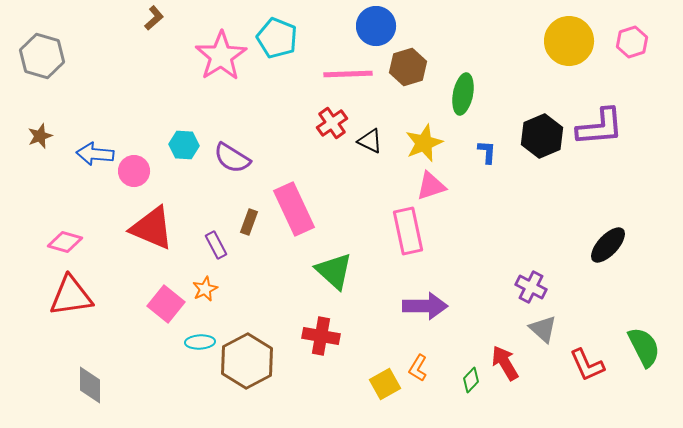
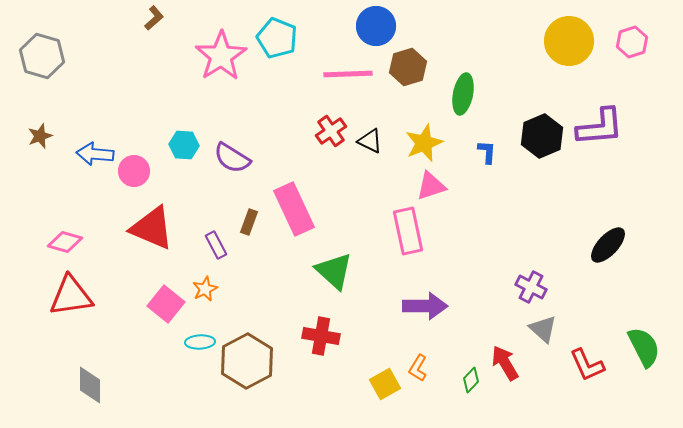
red cross at (332, 123): moved 1 px left, 8 px down
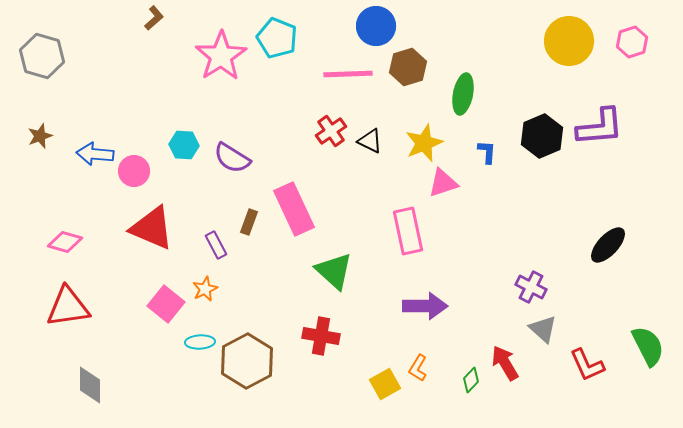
pink triangle at (431, 186): moved 12 px right, 3 px up
red triangle at (71, 296): moved 3 px left, 11 px down
green semicircle at (644, 347): moved 4 px right, 1 px up
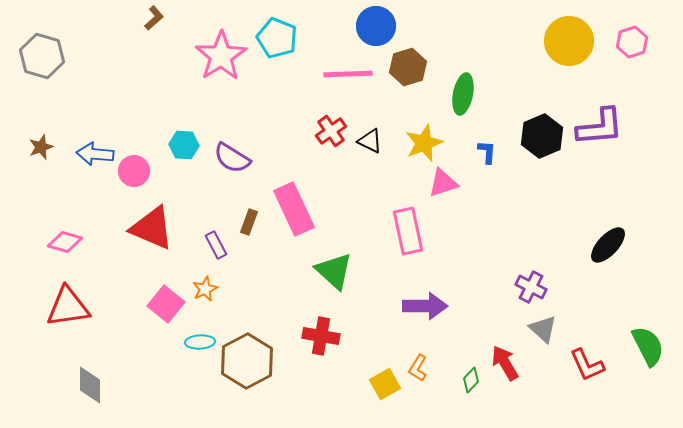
brown star at (40, 136): moved 1 px right, 11 px down
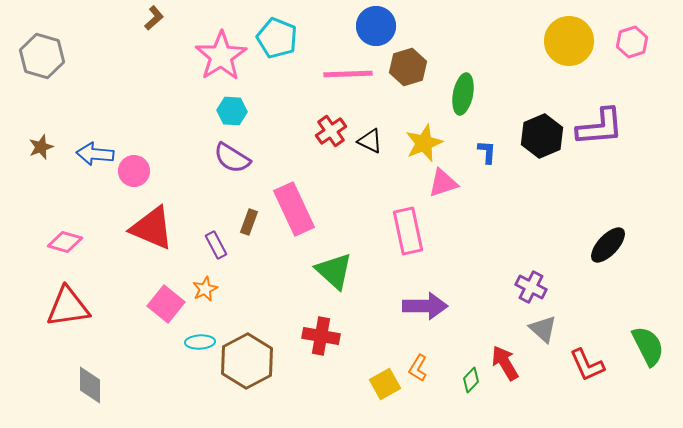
cyan hexagon at (184, 145): moved 48 px right, 34 px up
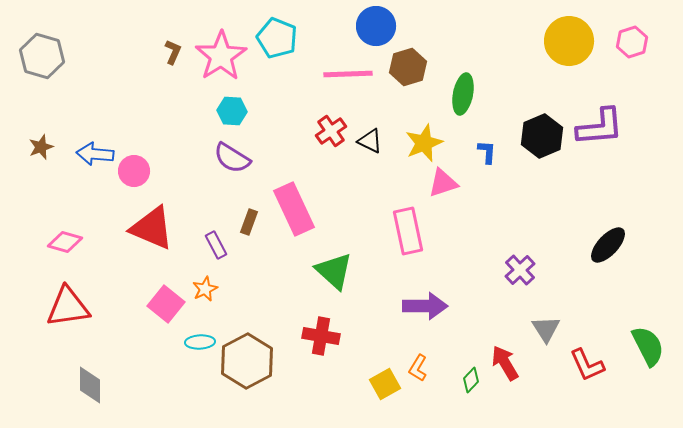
brown L-shape at (154, 18): moved 19 px right, 34 px down; rotated 25 degrees counterclockwise
purple cross at (531, 287): moved 11 px left, 17 px up; rotated 20 degrees clockwise
gray triangle at (543, 329): moved 3 px right; rotated 16 degrees clockwise
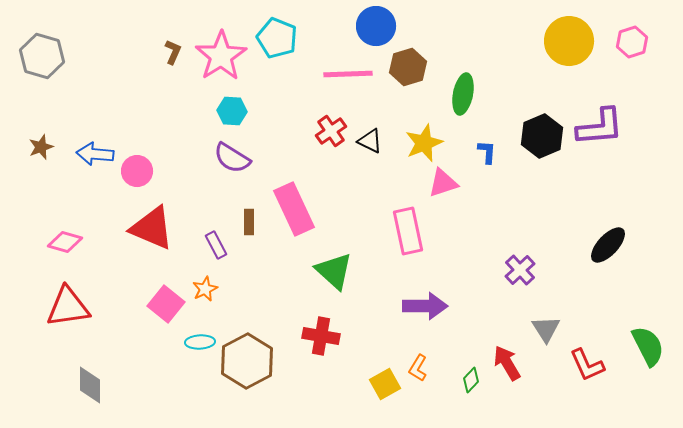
pink circle at (134, 171): moved 3 px right
brown rectangle at (249, 222): rotated 20 degrees counterclockwise
red arrow at (505, 363): moved 2 px right
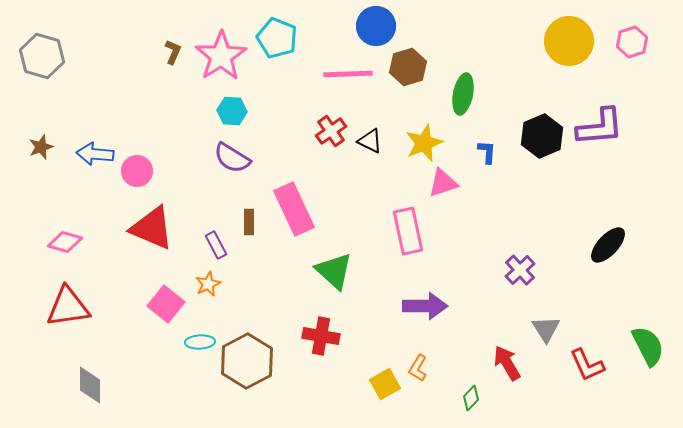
orange star at (205, 289): moved 3 px right, 5 px up
green diamond at (471, 380): moved 18 px down
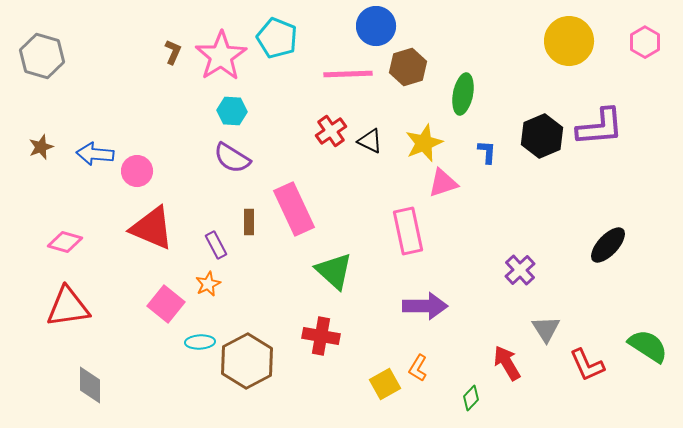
pink hexagon at (632, 42): moved 13 px right; rotated 12 degrees counterclockwise
green semicircle at (648, 346): rotated 30 degrees counterclockwise
